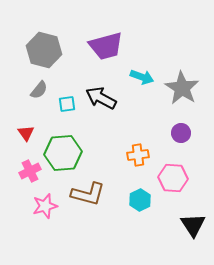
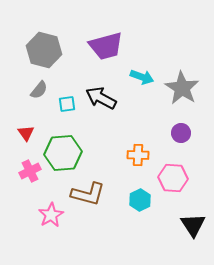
orange cross: rotated 10 degrees clockwise
pink star: moved 6 px right, 9 px down; rotated 15 degrees counterclockwise
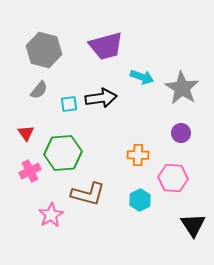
black arrow: rotated 144 degrees clockwise
cyan square: moved 2 px right
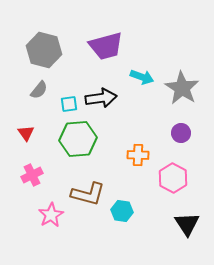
green hexagon: moved 15 px right, 14 px up
pink cross: moved 2 px right, 4 px down
pink hexagon: rotated 24 degrees clockwise
cyan hexagon: moved 18 px left, 11 px down; rotated 25 degrees counterclockwise
black triangle: moved 6 px left, 1 px up
